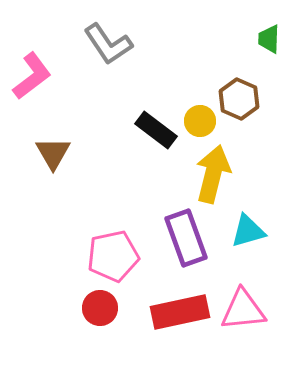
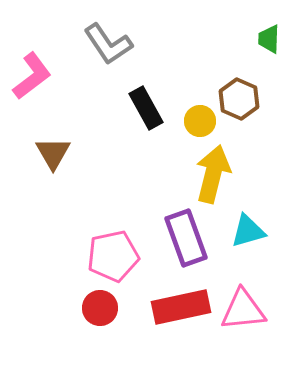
black rectangle: moved 10 px left, 22 px up; rotated 24 degrees clockwise
red rectangle: moved 1 px right, 5 px up
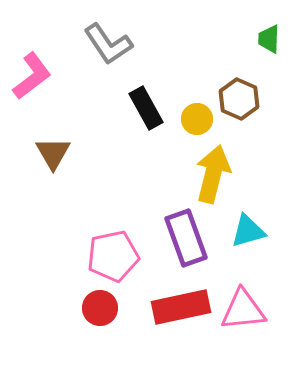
yellow circle: moved 3 px left, 2 px up
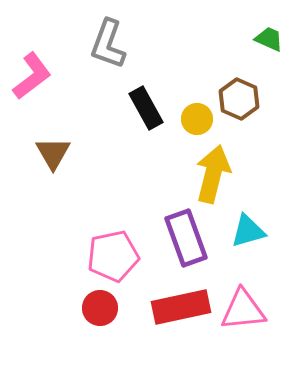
green trapezoid: rotated 112 degrees clockwise
gray L-shape: rotated 54 degrees clockwise
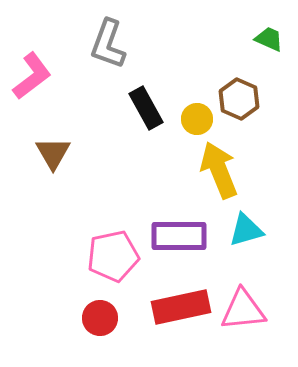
yellow arrow: moved 6 px right, 4 px up; rotated 36 degrees counterclockwise
cyan triangle: moved 2 px left, 1 px up
purple rectangle: moved 7 px left, 2 px up; rotated 70 degrees counterclockwise
red circle: moved 10 px down
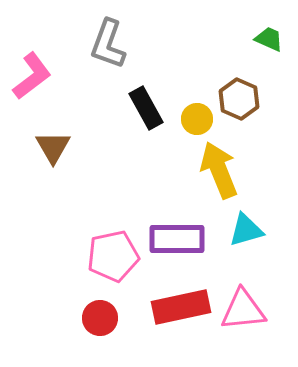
brown triangle: moved 6 px up
purple rectangle: moved 2 px left, 3 px down
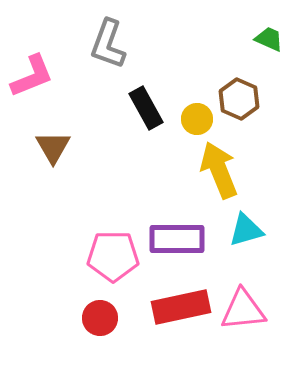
pink L-shape: rotated 15 degrees clockwise
pink pentagon: rotated 12 degrees clockwise
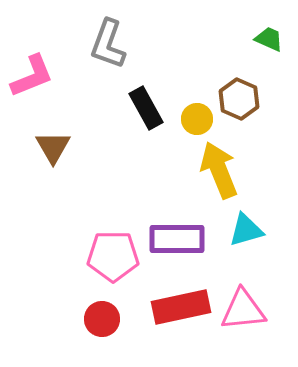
red circle: moved 2 px right, 1 px down
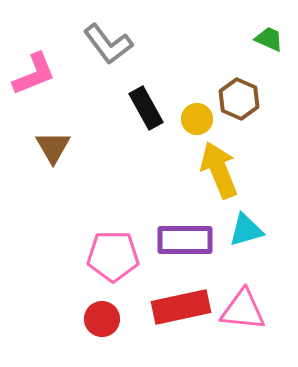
gray L-shape: rotated 57 degrees counterclockwise
pink L-shape: moved 2 px right, 2 px up
purple rectangle: moved 8 px right, 1 px down
pink triangle: rotated 12 degrees clockwise
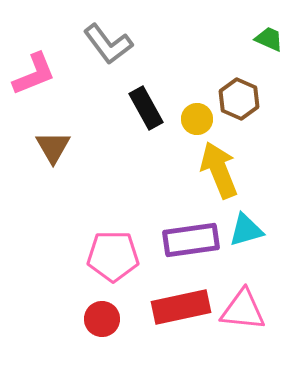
purple rectangle: moved 6 px right; rotated 8 degrees counterclockwise
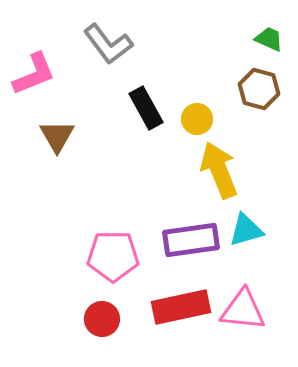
brown hexagon: moved 20 px right, 10 px up; rotated 9 degrees counterclockwise
brown triangle: moved 4 px right, 11 px up
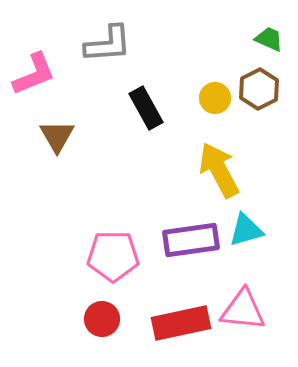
gray L-shape: rotated 57 degrees counterclockwise
brown hexagon: rotated 18 degrees clockwise
yellow circle: moved 18 px right, 21 px up
yellow arrow: rotated 6 degrees counterclockwise
red rectangle: moved 16 px down
